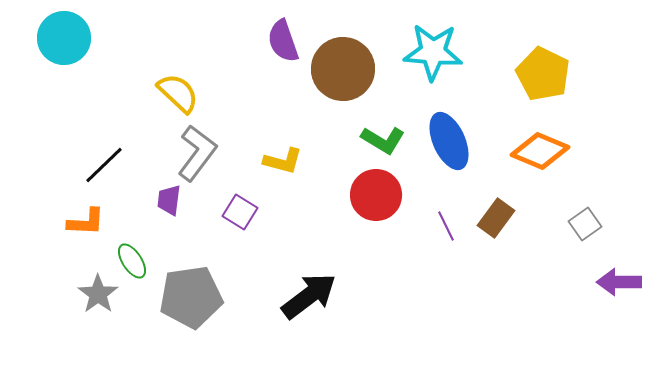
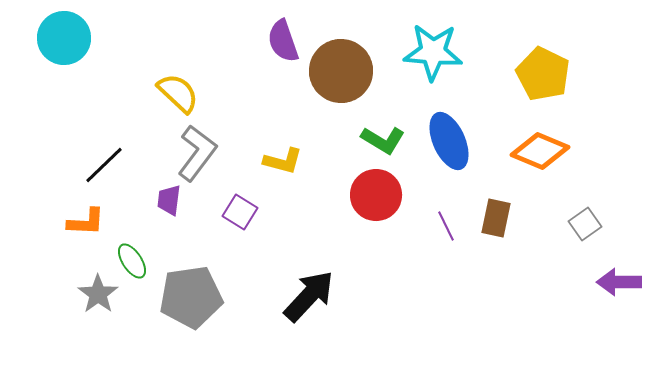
brown circle: moved 2 px left, 2 px down
brown rectangle: rotated 24 degrees counterclockwise
black arrow: rotated 10 degrees counterclockwise
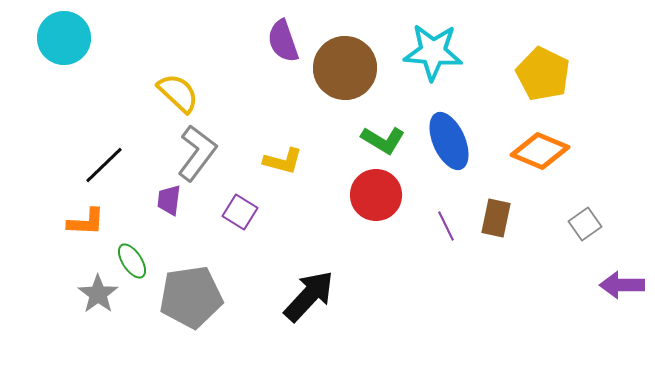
brown circle: moved 4 px right, 3 px up
purple arrow: moved 3 px right, 3 px down
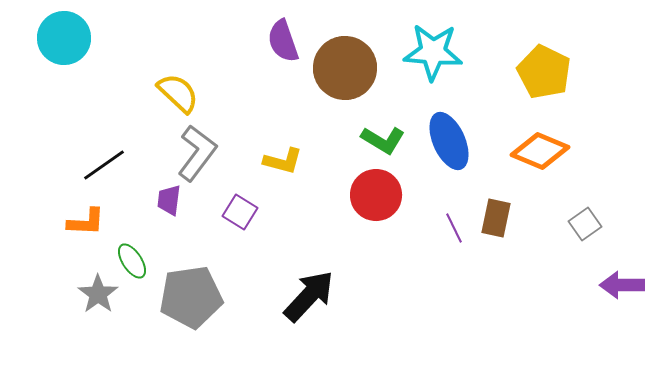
yellow pentagon: moved 1 px right, 2 px up
black line: rotated 9 degrees clockwise
purple line: moved 8 px right, 2 px down
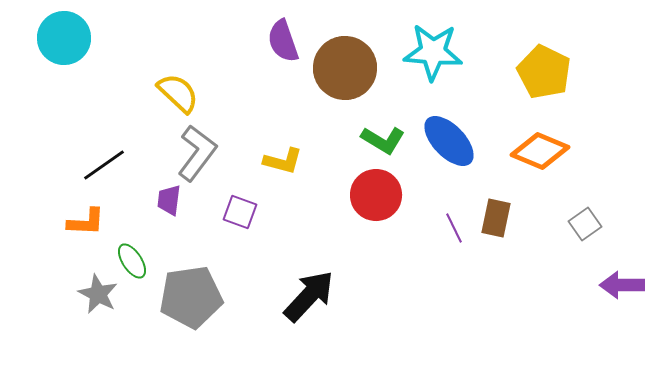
blue ellipse: rotated 20 degrees counterclockwise
purple square: rotated 12 degrees counterclockwise
gray star: rotated 9 degrees counterclockwise
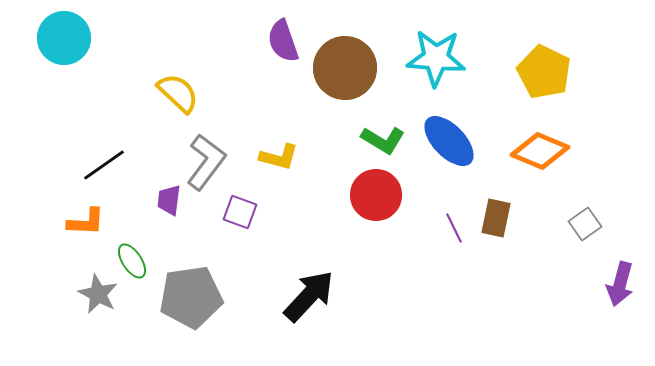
cyan star: moved 3 px right, 6 px down
gray L-shape: moved 9 px right, 9 px down
yellow L-shape: moved 4 px left, 4 px up
purple arrow: moved 2 px left, 1 px up; rotated 75 degrees counterclockwise
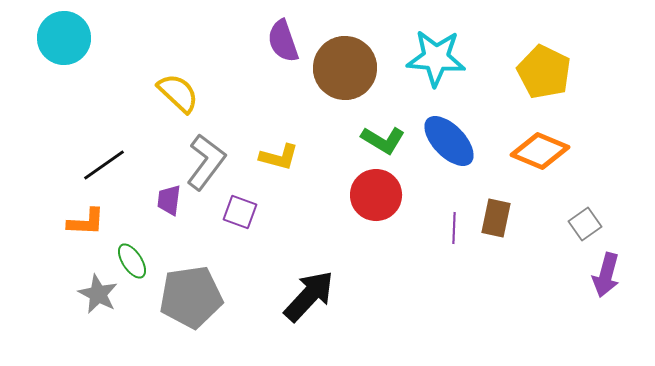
purple line: rotated 28 degrees clockwise
purple arrow: moved 14 px left, 9 px up
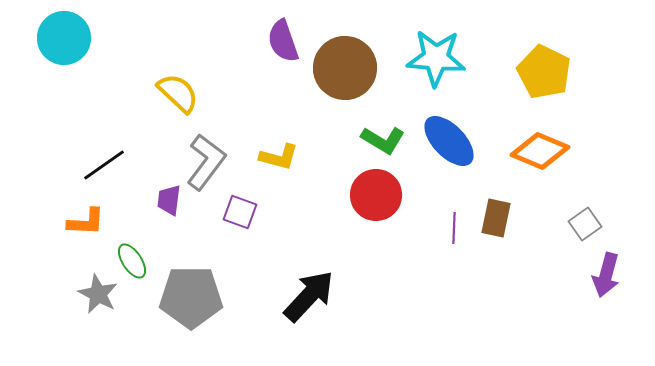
gray pentagon: rotated 8 degrees clockwise
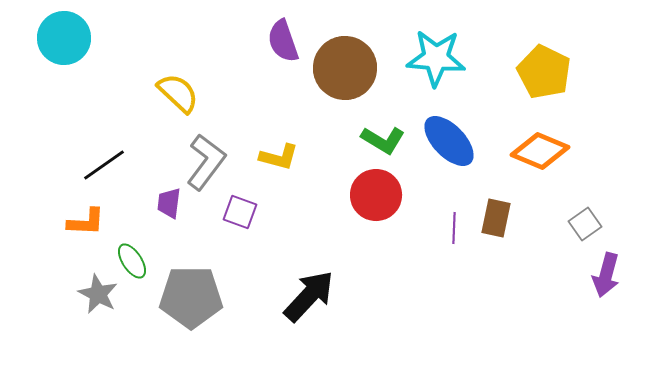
purple trapezoid: moved 3 px down
